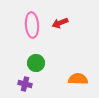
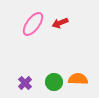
pink ellipse: moved 1 px right, 1 px up; rotated 40 degrees clockwise
green circle: moved 18 px right, 19 px down
purple cross: moved 1 px up; rotated 32 degrees clockwise
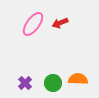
green circle: moved 1 px left, 1 px down
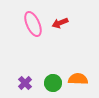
pink ellipse: rotated 60 degrees counterclockwise
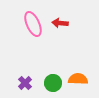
red arrow: rotated 28 degrees clockwise
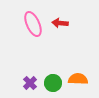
purple cross: moved 5 px right
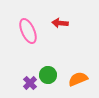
pink ellipse: moved 5 px left, 7 px down
orange semicircle: rotated 24 degrees counterclockwise
green circle: moved 5 px left, 8 px up
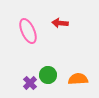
orange semicircle: rotated 18 degrees clockwise
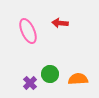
green circle: moved 2 px right, 1 px up
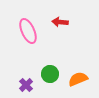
red arrow: moved 1 px up
orange semicircle: rotated 18 degrees counterclockwise
purple cross: moved 4 px left, 2 px down
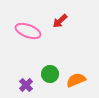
red arrow: moved 1 px up; rotated 49 degrees counterclockwise
pink ellipse: rotated 45 degrees counterclockwise
orange semicircle: moved 2 px left, 1 px down
